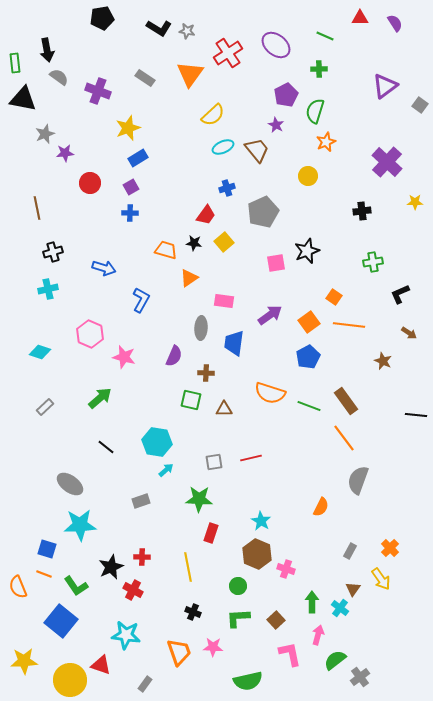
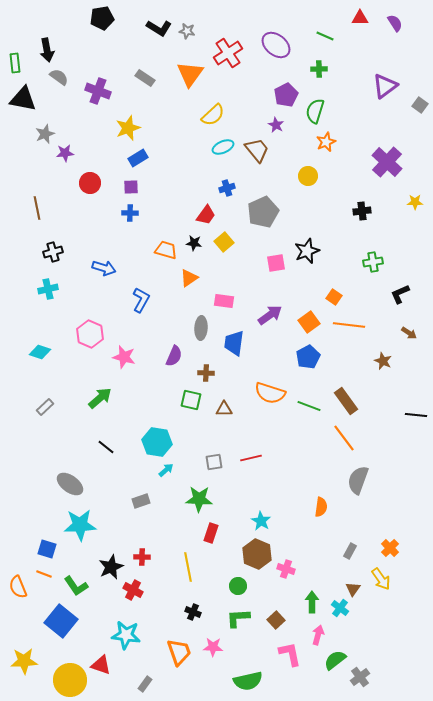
purple square at (131, 187): rotated 28 degrees clockwise
orange semicircle at (321, 507): rotated 18 degrees counterclockwise
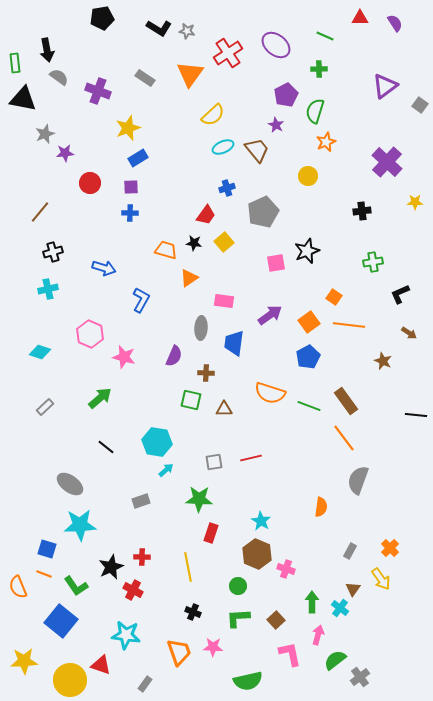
brown line at (37, 208): moved 3 px right, 4 px down; rotated 50 degrees clockwise
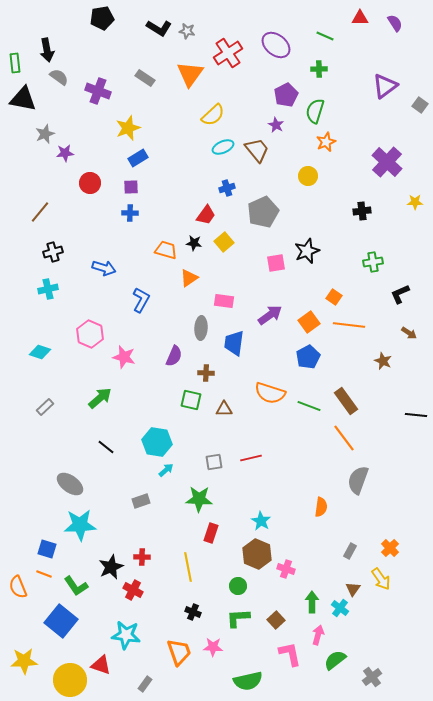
gray cross at (360, 677): moved 12 px right
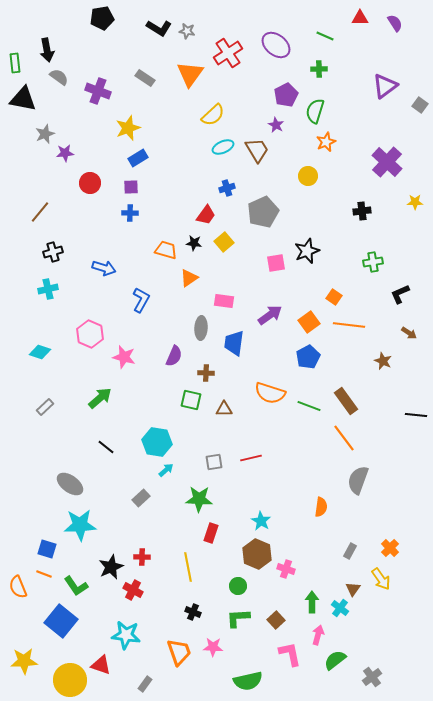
brown trapezoid at (257, 150): rotated 8 degrees clockwise
gray rectangle at (141, 501): moved 3 px up; rotated 24 degrees counterclockwise
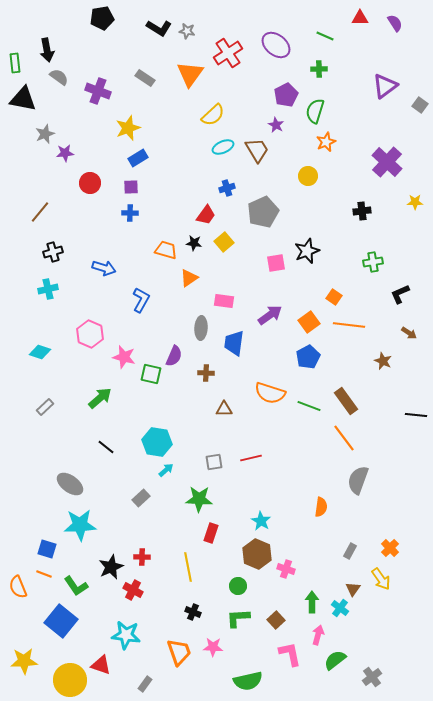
green square at (191, 400): moved 40 px left, 26 px up
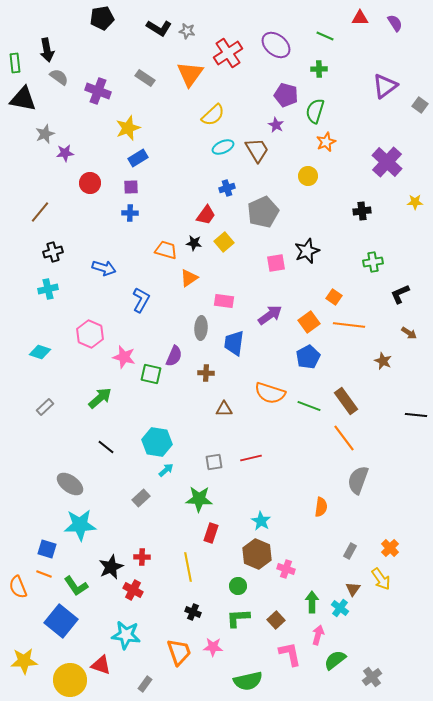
purple pentagon at (286, 95): rotated 30 degrees counterclockwise
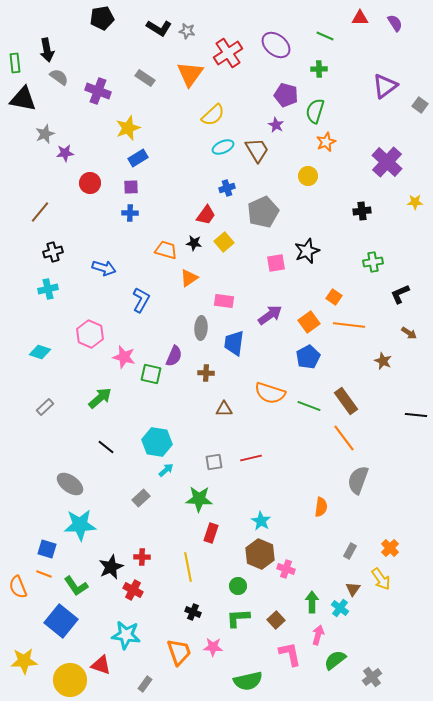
brown hexagon at (257, 554): moved 3 px right
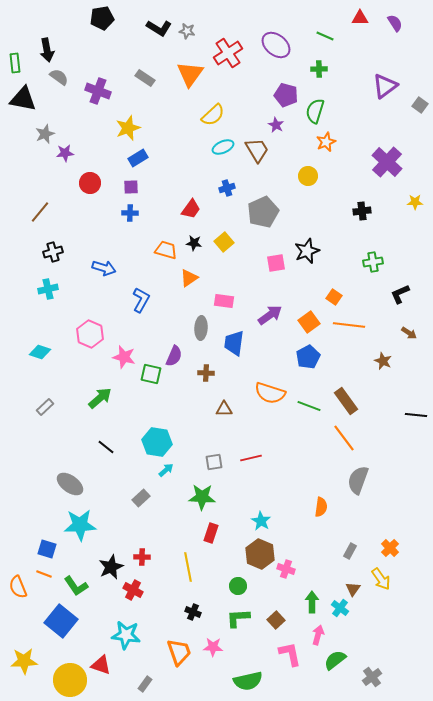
red trapezoid at (206, 215): moved 15 px left, 6 px up
green star at (199, 499): moved 3 px right, 2 px up
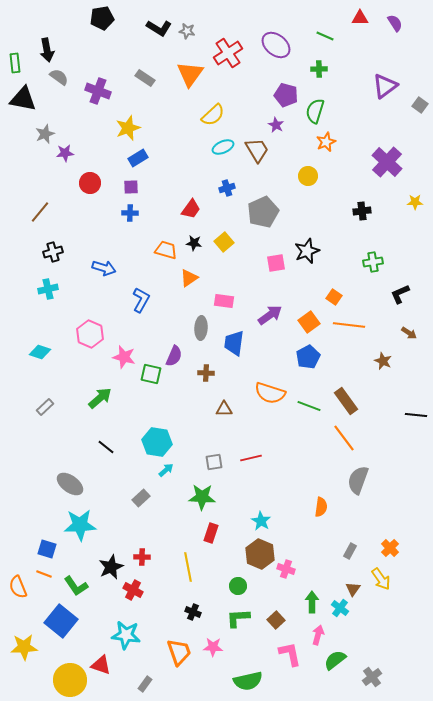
yellow star at (24, 661): moved 14 px up
